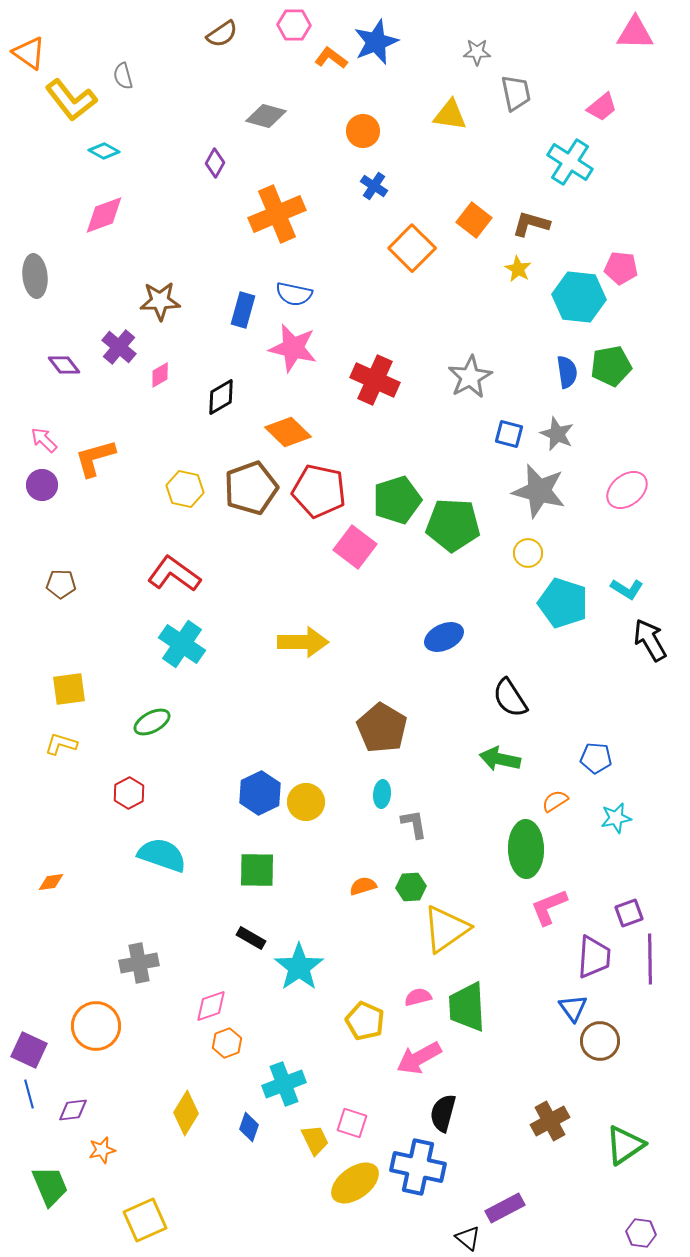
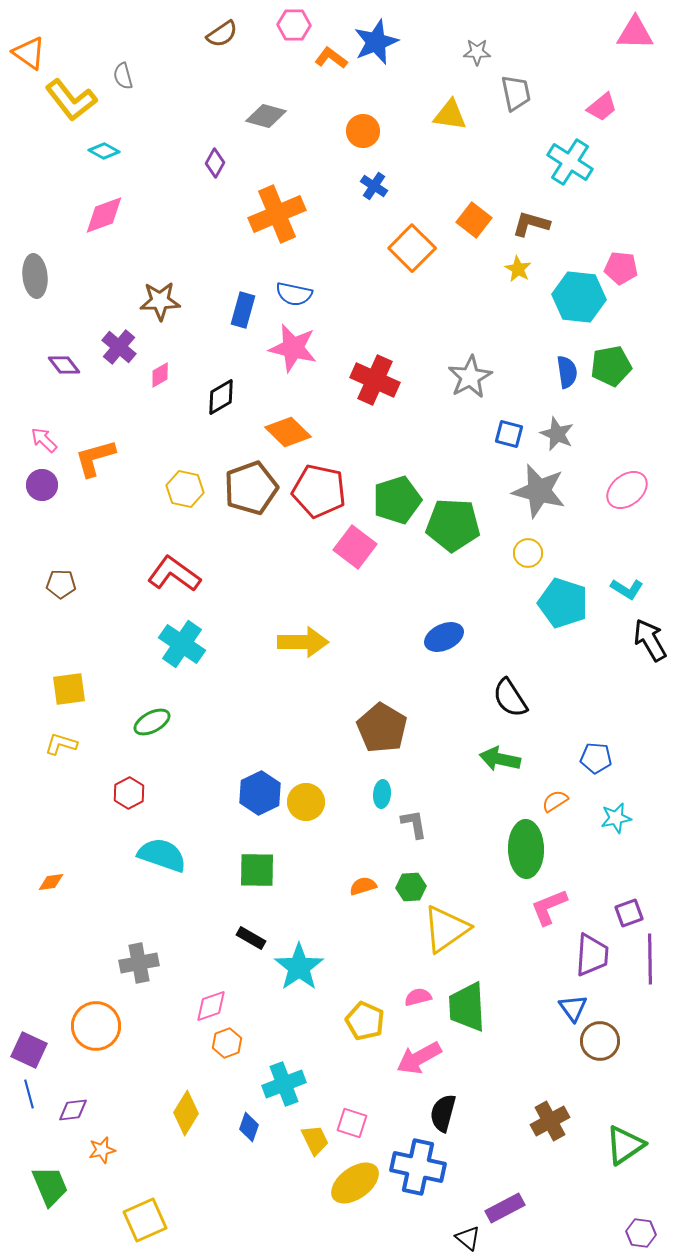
purple trapezoid at (594, 957): moved 2 px left, 2 px up
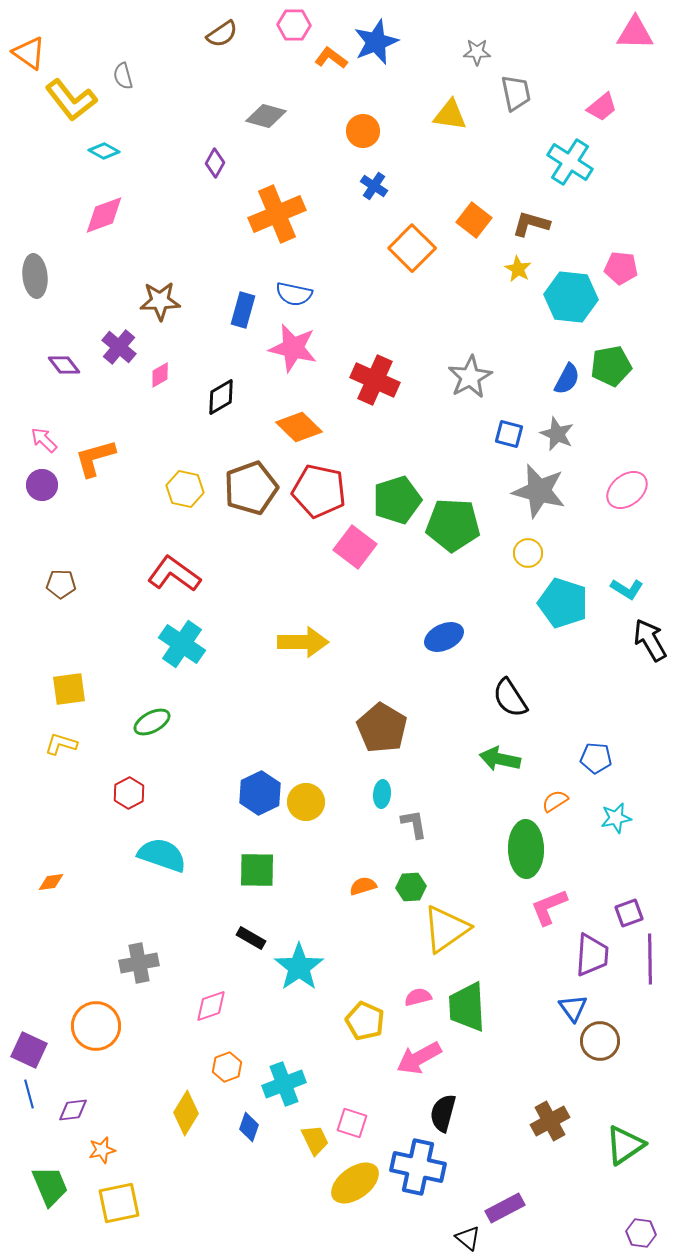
cyan hexagon at (579, 297): moved 8 px left
blue semicircle at (567, 372): moved 7 px down; rotated 36 degrees clockwise
orange diamond at (288, 432): moved 11 px right, 5 px up
orange hexagon at (227, 1043): moved 24 px down
yellow square at (145, 1220): moved 26 px left, 17 px up; rotated 12 degrees clockwise
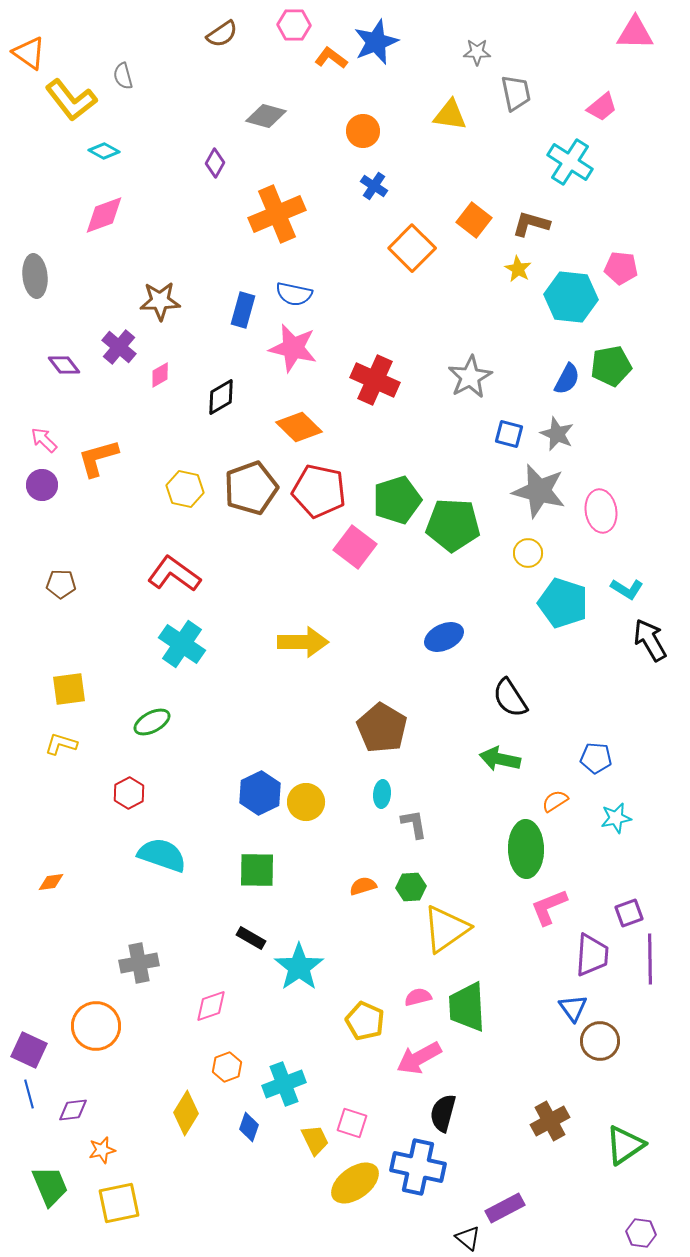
orange L-shape at (95, 458): moved 3 px right
pink ellipse at (627, 490): moved 26 px left, 21 px down; rotated 60 degrees counterclockwise
